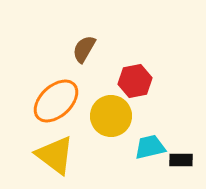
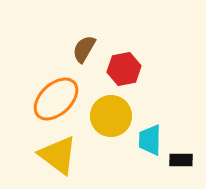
red hexagon: moved 11 px left, 12 px up
orange ellipse: moved 2 px up
cyan trapezoid: moved 7 px up; rotated 76 degrees counterclockwise
yellow triangle: moved 3 px right
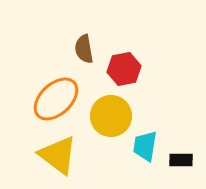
brown semicircle: rotated 40 degrees counterclockwise
cyan trapezoid: moved 5 px left, 6 px down; rotated 8 degrees clockwise
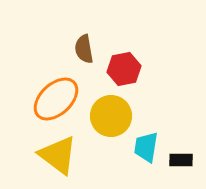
cyan trapezoid: moved 1 px right, 1 px down
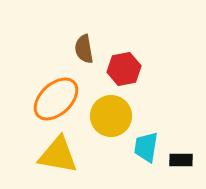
yellow triangle: rotated 27 degrees counterclockwise
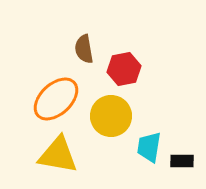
cyan trapezoid: moved 3 px right
black rectangle: moved 1 px right, 1 px down
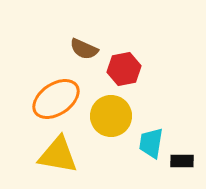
brown semicircle: rotated 56 degrees counterclockwise
orange ellipse: rotated 9 degrees clockwise
cyan trapezoid: moved 2 px right, 4 px up
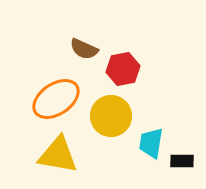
red hexagon: moved 1 px left
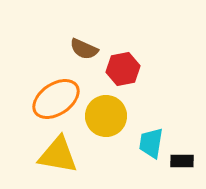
yellow circle: moved 5 px left
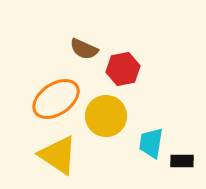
yellow triangle: rotated 24 degrees clockwise
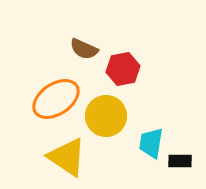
yellow triangle: moved 9 px right, 2 px down
black rectangle: moved 2 px left
